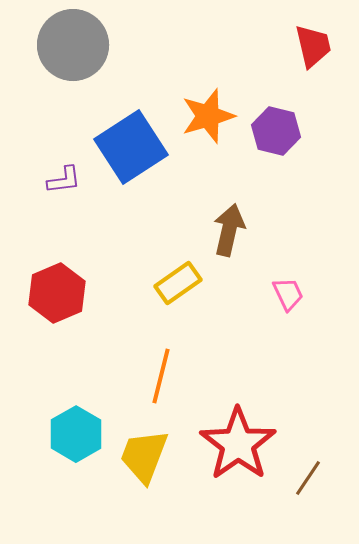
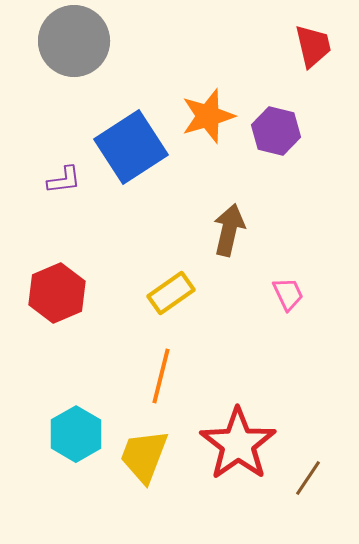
gray circle: moved 1 px right, 4 px up
yellow rectangle: moved 7 px left, 10 px down
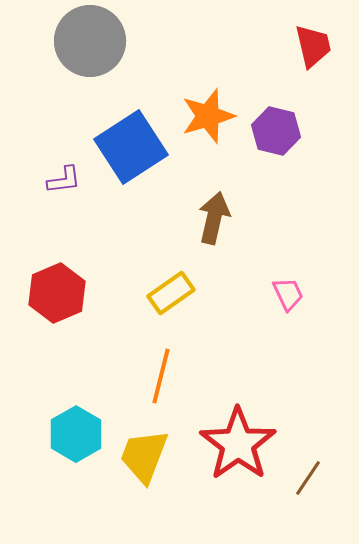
gray circle: moved 16 px right
brown arrow: moved 15 px left, 12 px up
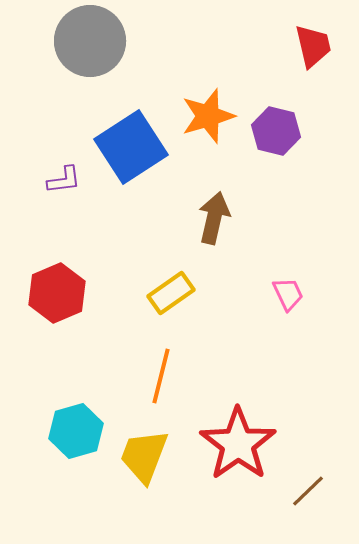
cyan hexagon: moved 3 px up; rotated 14 degrees clockwise
brown line: moved 13 px down; rotated 12 degrees clockwise
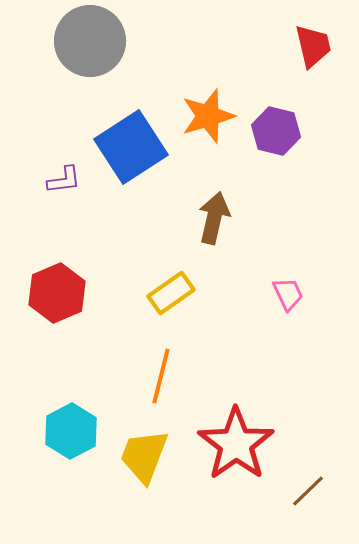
cyan hexagon: moved 5 px left; rotated 12 degrees counterclockwise
red star: moved 2 px left
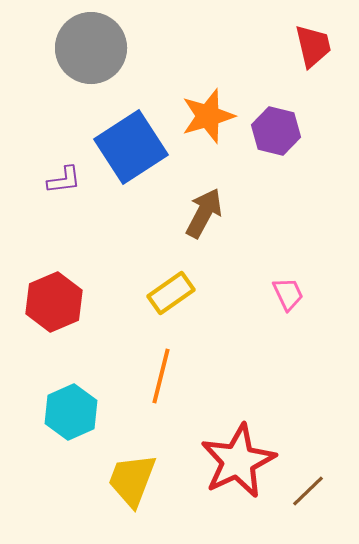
gray circle: moved 1 px right, 7 px down
brown arrow: moved 10 px left, 5 px up; rotated 15 degrees clockwise
red hexagon: moved 3 px left, 9 px down
cyan hexagon: moved 19 px up; rotated 4 degrees clockwise
red star: moved 2 px right, 17 px down; rotated 10 degrees clockwise
yellow trapezoid: moved 12 px left, 24 px down
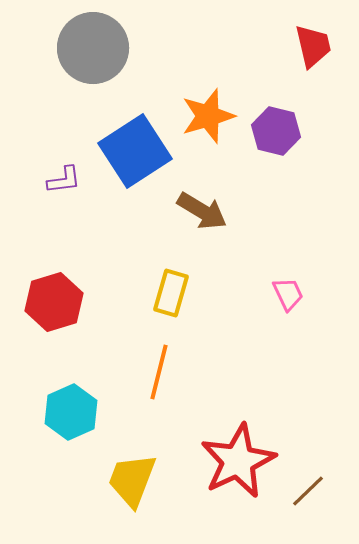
gray circle: moved 2 px right
blue square: moved 4 px right, 4 px down
brown arrow: moved 2 px left, 2 px up; rotated 93 degrees clockwise
yellow rectangle: rotated 39 degrees counterclockwise
red hexagon: rotated 6 degrees clockwise
orange line: moved 2 px left, 4 px up
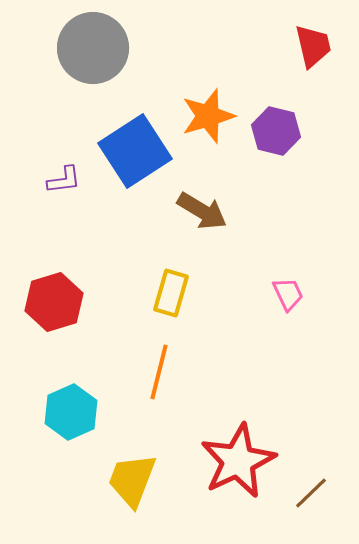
brown line: moved 3 px right, 2 px down
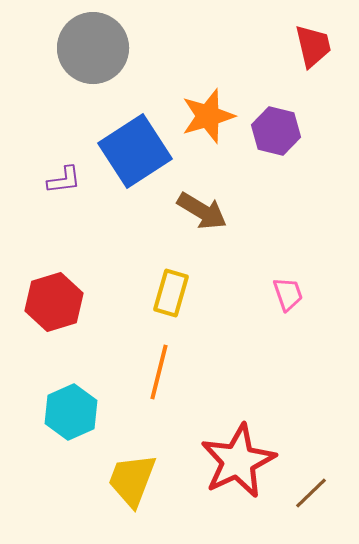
pink trapezoid: rotated 6 degrees clockwise
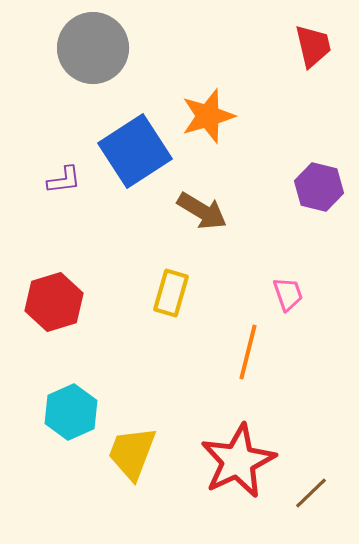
purple hexagon: moved 43 px right, 56 px down
orange line: moved 89 px right, 20 px up
yellow trapezoid: moved 27 px up
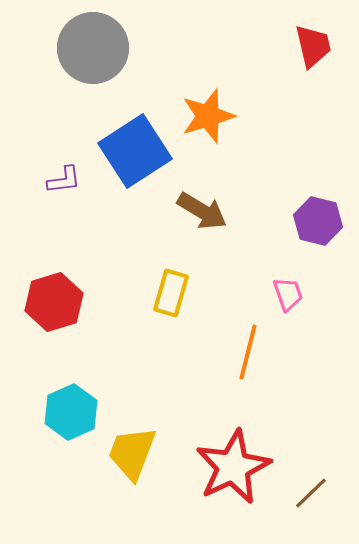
purple hexagon: moved 1 px left, 34 px down
red star: moved 5 px left, 6 px down
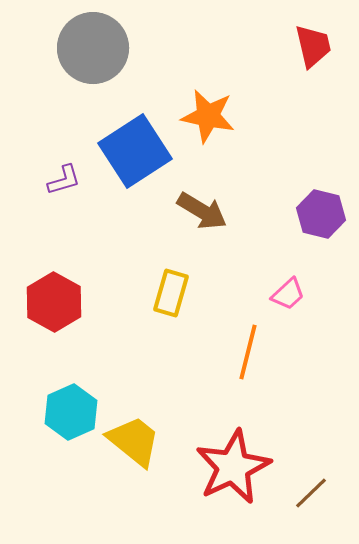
orange star: rotated 28 degrees clockwise
purple L-shape: rotated 9 degrees counterclockwise
purple hexagon: moved 3 px right, 7 px up
pink trapezoid: rotated 66 degrees clockwise
red hexagon: rotated 14 degrees counterclockwise
yellow trapezoid: moved 2 px right, 12 px up; rotated 108 degrees clockwise
